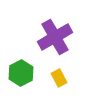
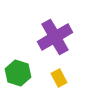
green hexagon: moved 3 px left; rotated 15 degrees counterclockwise
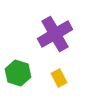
purple cross: moved 3 px up
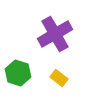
yellow rectangle: rotated 24 degrees counterclockwise
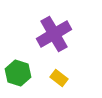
purple cross: moved 1 px left
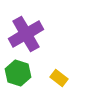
purple cross: moved 28 px left
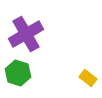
yellow rectangle: moved 29 px right
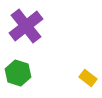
purple cross: moved 8 px up; rotated 8 degrees counterclockwise
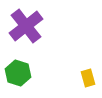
yellow rectangle: rotated 36 degrees clockwise
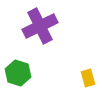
purple cross: moved 14 px right; rotated 12 degrees clockwise
